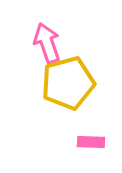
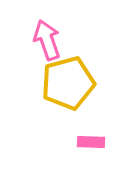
pink arrow: moved 3 px up
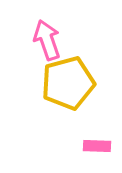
pink rectangle: moved 6 px right, 4 px down
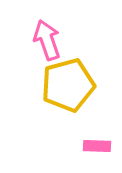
yellow pentagon: moved 2 px down
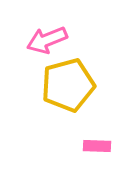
pink arrow: rotated 93 degrees counterclockwise
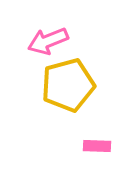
pink arrow: moved 1 px right, 1 px down
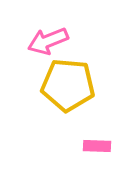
yellow pentagon: rotated 20 degrees clockwise
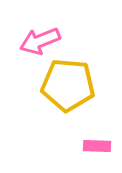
pink arrow: moved 8 px left
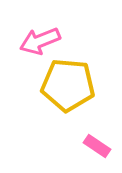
pink rectangle: rotated 32 degrees clockwise
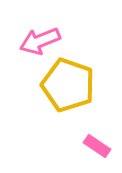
yellow pentagon: rotated 14 degrees clockwise
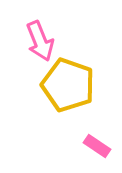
pink arrow: rotated 90 degrees counterclockwise
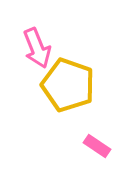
pink arrow: moved 3 px left, 7 px down
